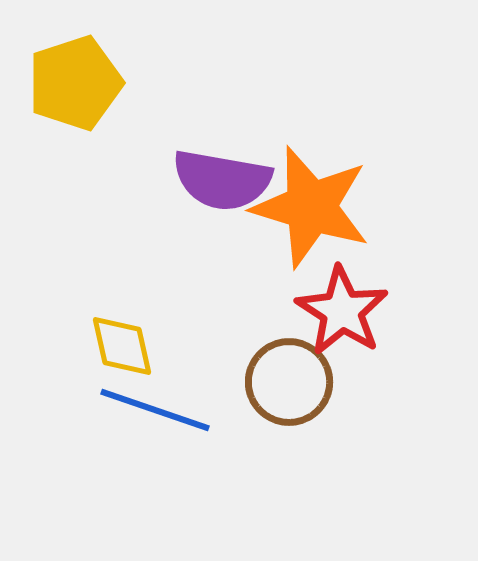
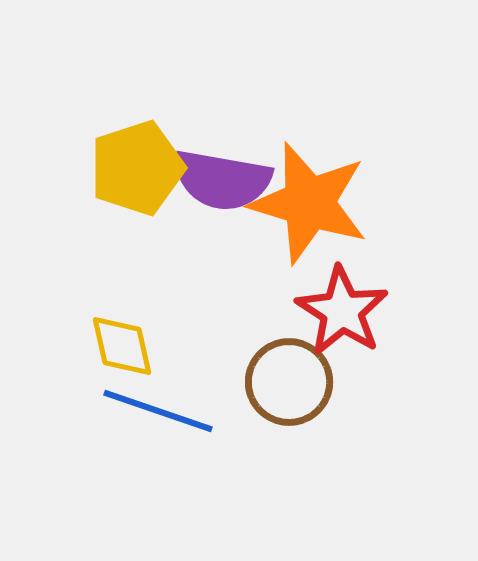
yellow pentagon: moved 62 px right, 85 px down
orange star: moved 2 px left, 4 px up
blue line: moved 3 px right, 1 px down
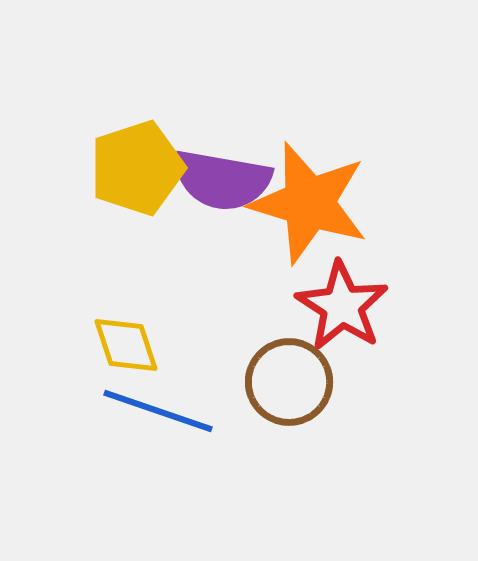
red star: moved 5 px up
yellow diamond: moved 4 px right, 1 px up; rotated 6 degrees counterclockwise
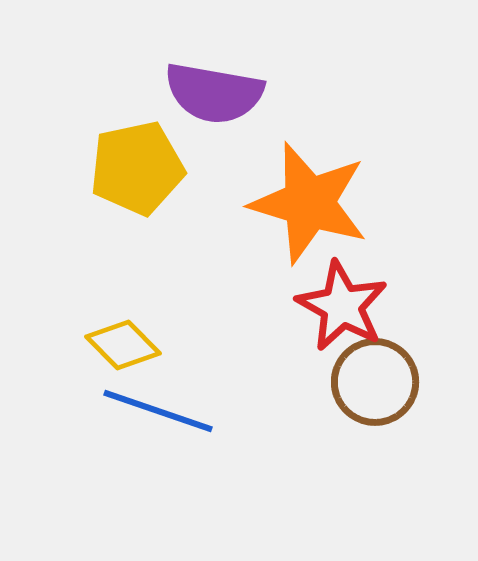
yellow pentagon: rotated 6 degrees clockwise
purple semicircle: moved 8 px left, 87 px up
red star: rotated 4 degrees counterclockwise
yellow diamond: moved 3 px left; rotated 26 degrees counterclockwise
brown circle: moved 86 px right
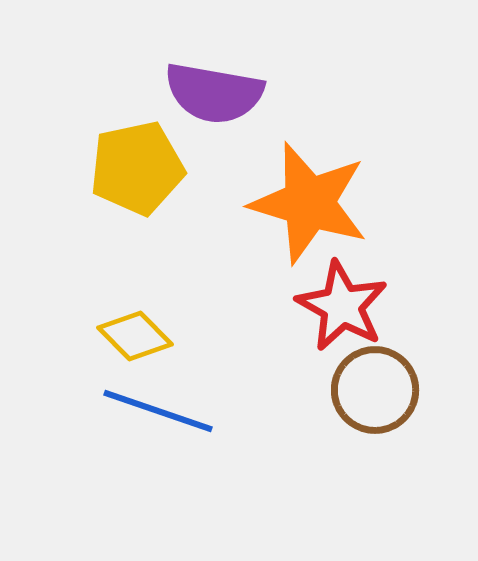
yellow diamond: moved 12 px right, 9 px up
brown circle: moved 8 px down
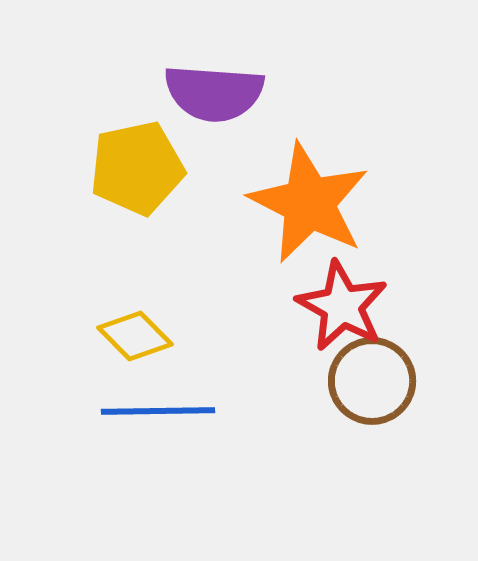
purple semicircle: rotated 6 degrees counterclockwise
orange star: rotated 10 degrees clockwise
brown circle: moved 3 px left, 9 px up
blue line: rotated 20 degrees counterclockwise
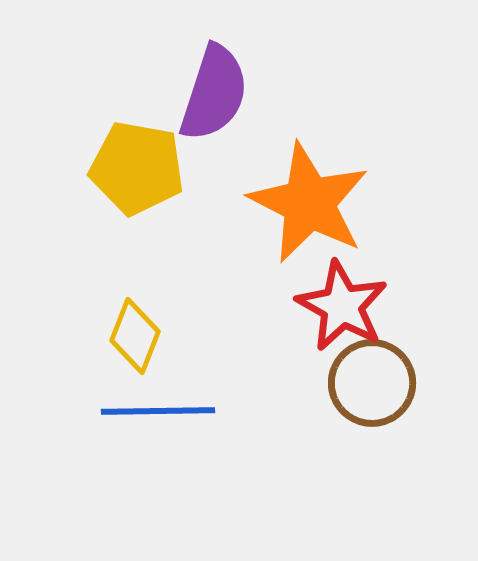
purple semicircle: rotated 76 degrees counterclockwise
yellow pentagon: rotated 22 degrees clockwise
yellow diamond: rotated 66 degrees clockwise
brown circle: moved 2 px down
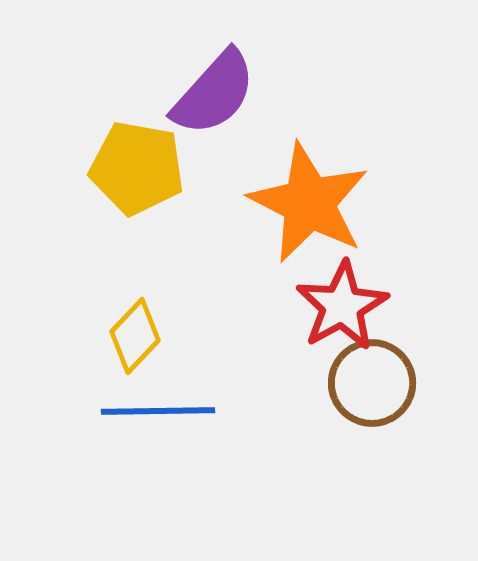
purple semicircle: rotated 24 degrees clockwise
red star: rotated 14 degrees clockwise
yellow diamond: rotated 22 degrees clockwise
